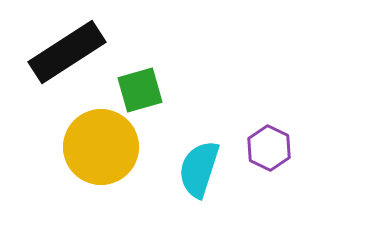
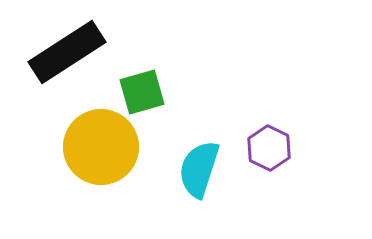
green square: moved 2 px right, 2 px down
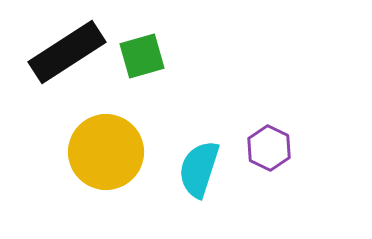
green square: moved 36 px up
yellow circle: moved 5 px right, 5 px down
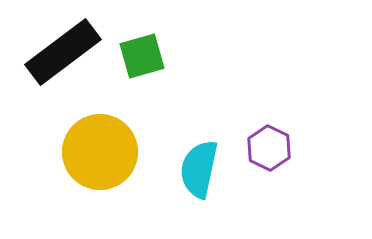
black rectangle: moved 4 px left; rotated 4 degrees counterclockwise
yellow circle: moved 6 px left
cyan semicircle: rotated 6 degrees counterclockwise
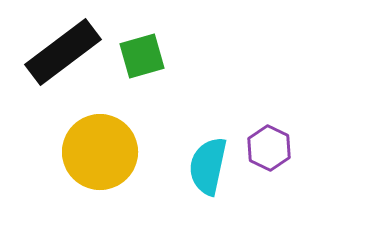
cyan semicircle: moved 9 px right, 3 px up
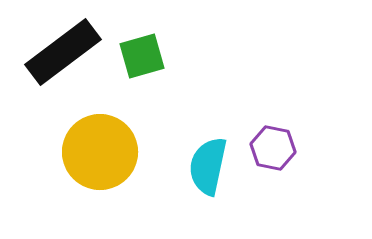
purple hexagon: moved 4 px right; rotated 15 degrees counterclockwise
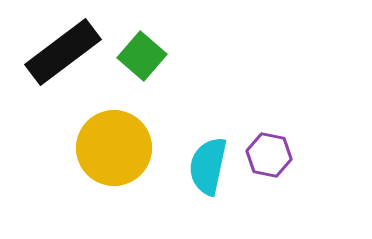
green square: rotated 33 degrees counterclockwise
purple hexagon: moved 4 px left, 7 px down
yellow circle: moved 14 px right, 4 px up
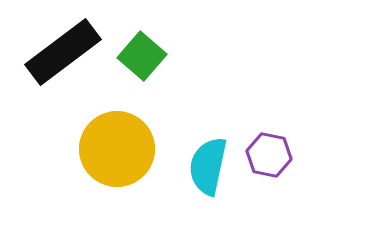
yellow circle: moved 3 px right, 1 px down
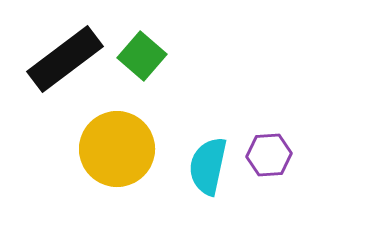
black rectangle: moved 2 px right, 7 px down
purple hexagon: rotated 15 degrees counterclockwise
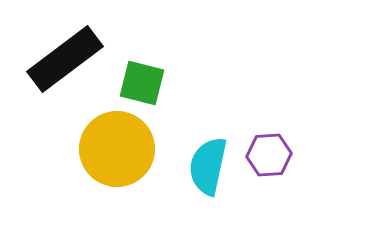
green square: moved 27 px down; rotated 27 degrees counterclockwise
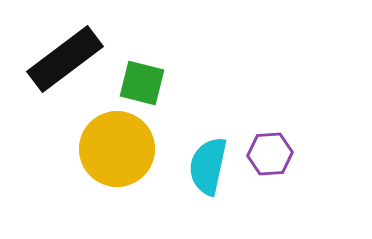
purple hexagon: moved 1 px right, 1 px up
